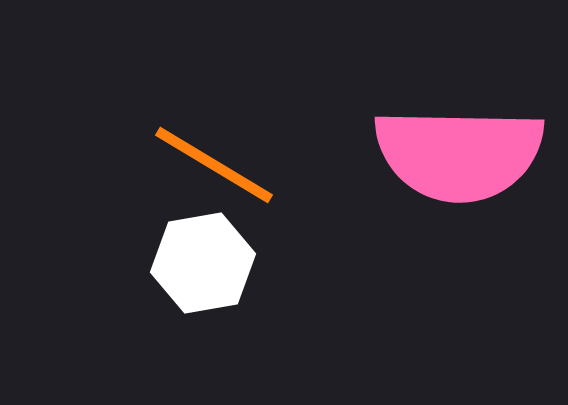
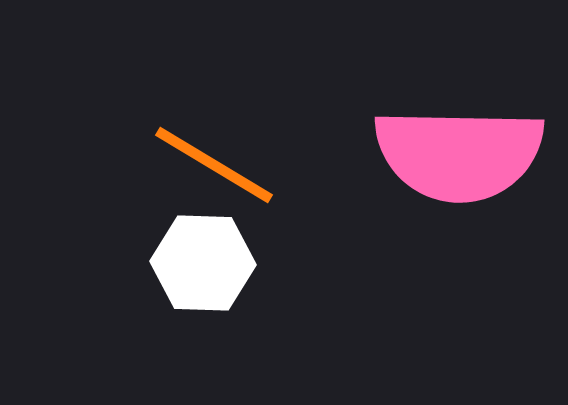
white hexagon: rotated 12 degrees clockwise
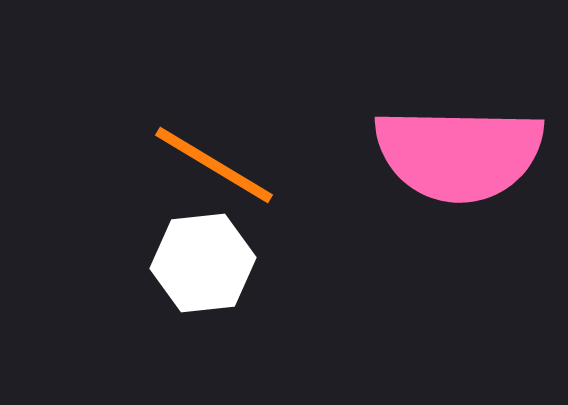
white hexagon: rotated 8 degrees counterclockwise
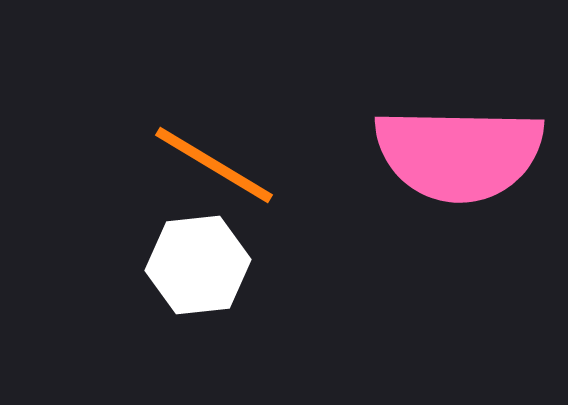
white hexagon: moved 5 px left, 2 px down
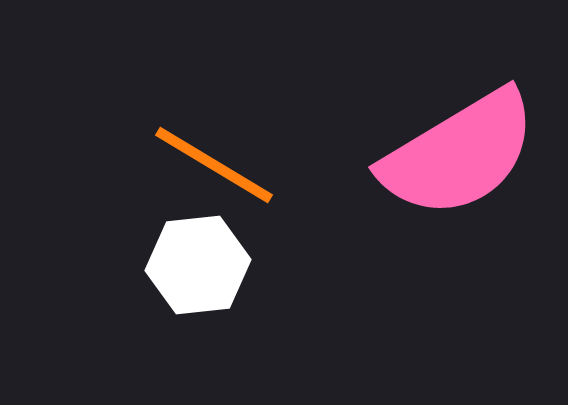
pink semicircle: rotated 32 degrees counterclockwise
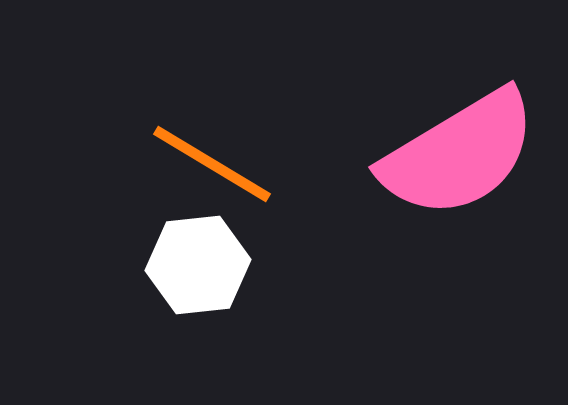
orange line: moved 2 px left, 1 px up
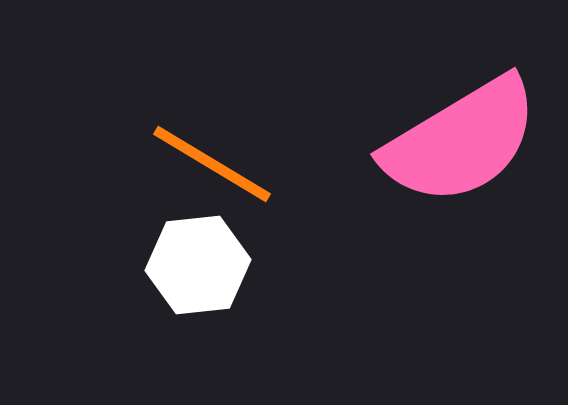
pink semicircle: moved 2 px right, 13 px up
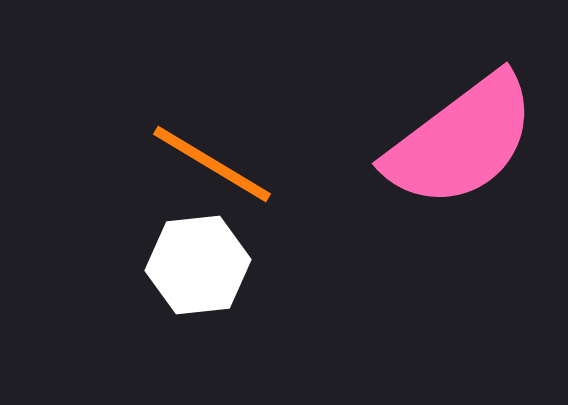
pink semicircle: rotated 6 degrees counterclockwise
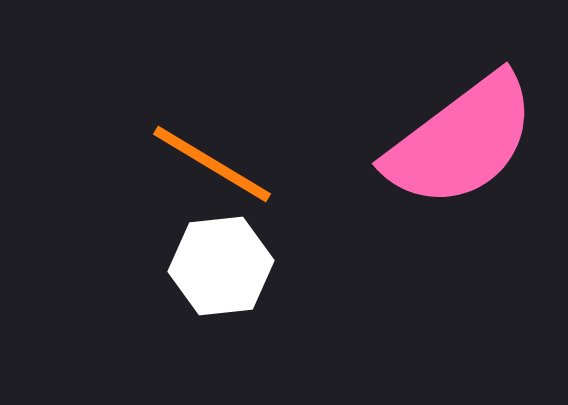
white hexagon: moved 23 px right, 1 px down
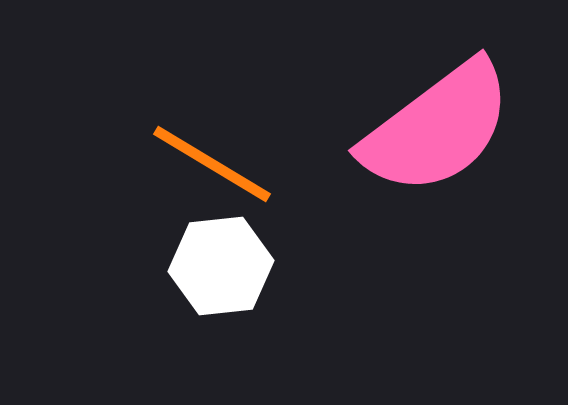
pink semicircle: moved 24 px left, 13 px up
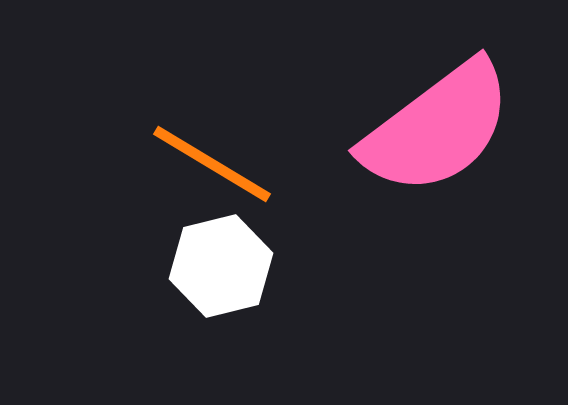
white hexagon: rotated 8 degrees counterclockwise
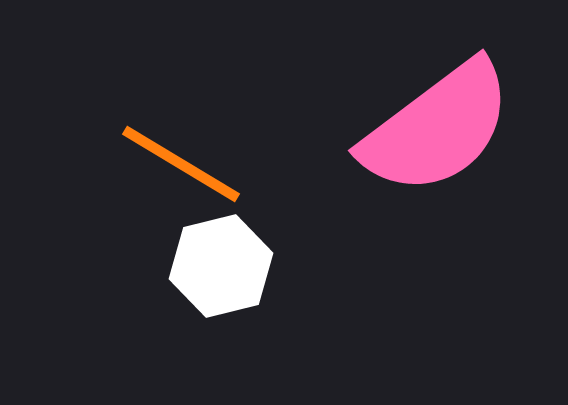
orange line: moved 31 px left
